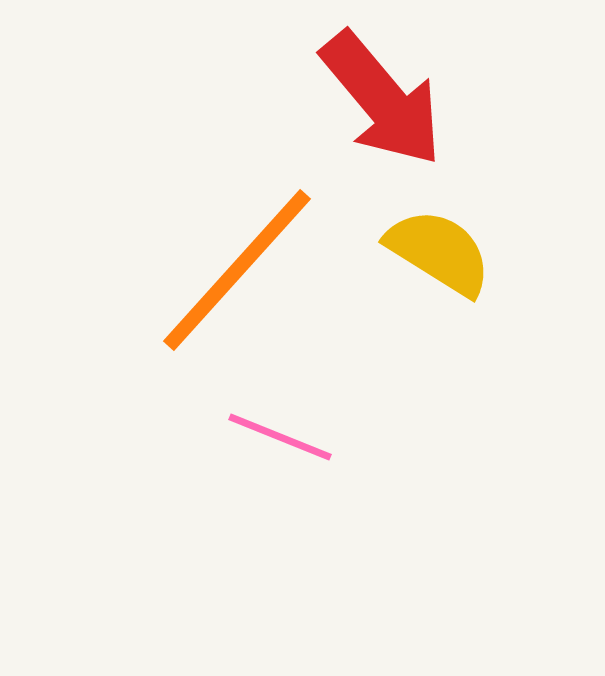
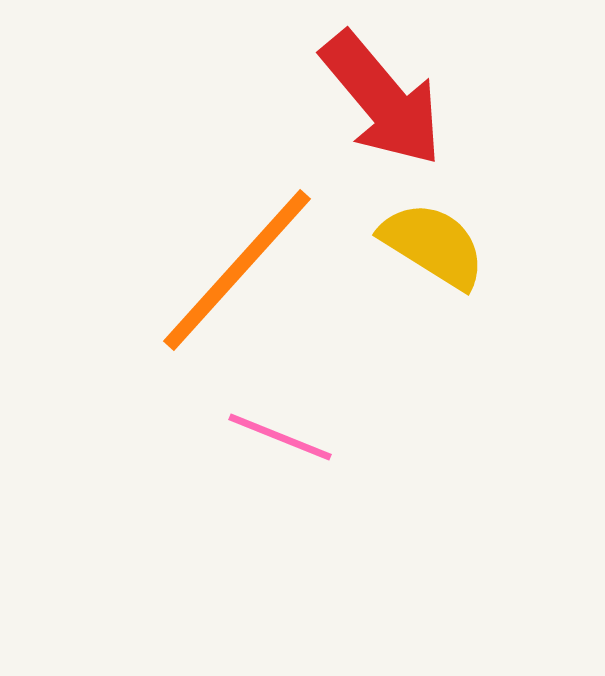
yellow semicircle: moved 6 px left, 7 px up
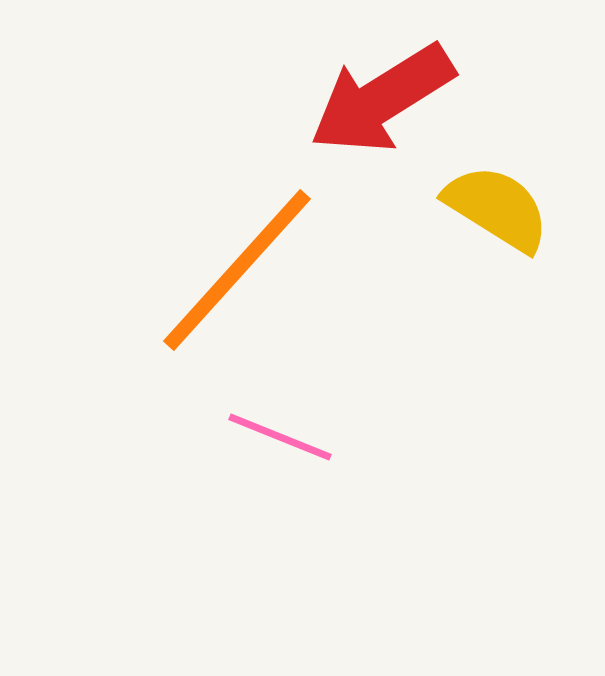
red arrow: rotated 98 degrees clockwise
yellow semicircle: moved 64 px right, 37 px up
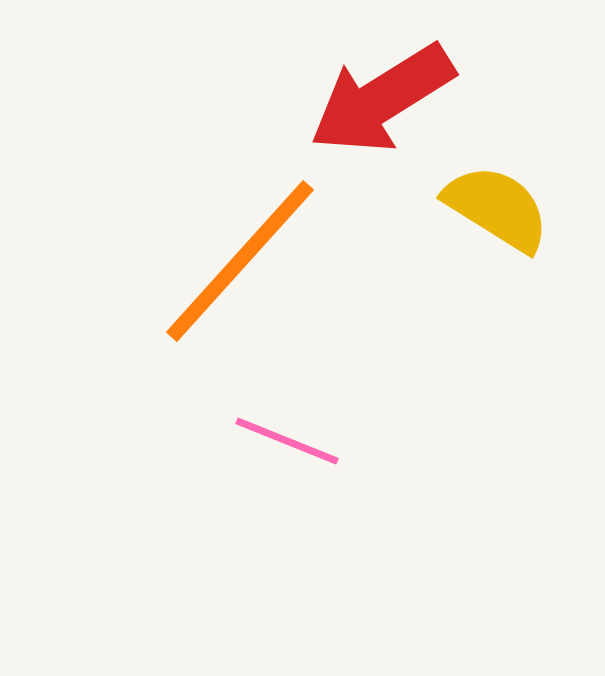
orange line: moved 3 px right, 9 px up
pink line: moved 7 px right, 4 px down
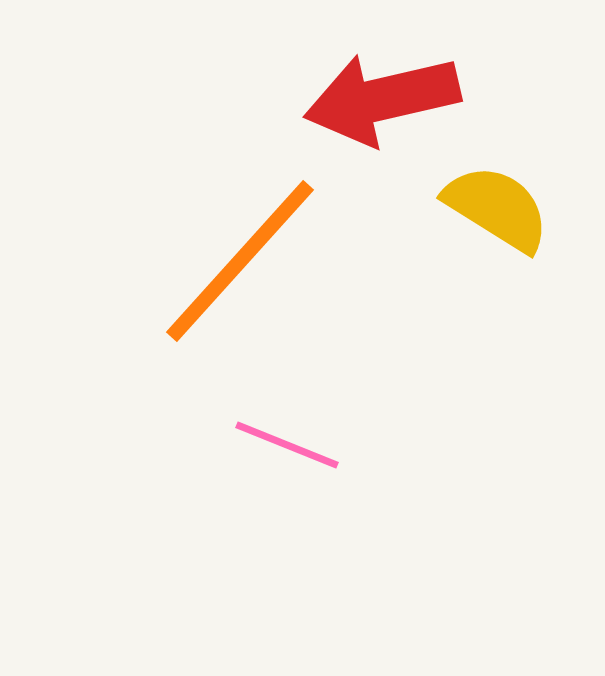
red arrow: rotated 19 degrees clockwise
pink line: moved 4 px down
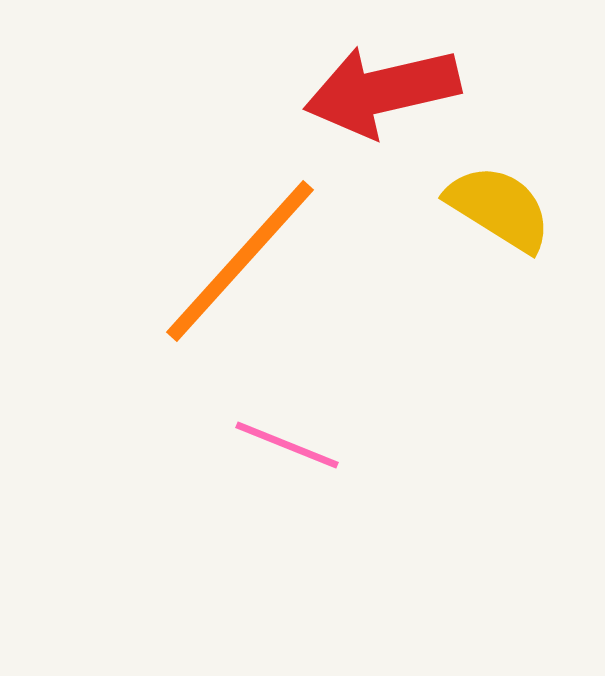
red arrow: moved 8 px up
yellow semicircle: moved 2 px right
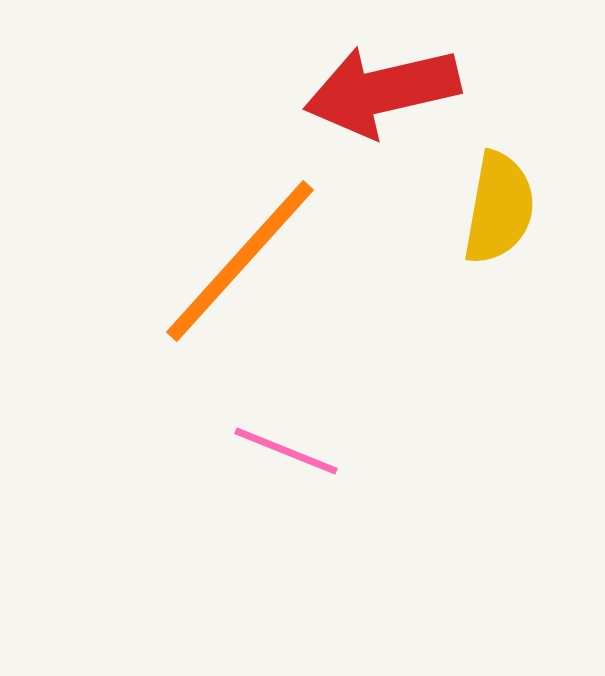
yellow semicircle: rotated 68 degrees clockwise
pink line: moved 1 px left, 6 px down
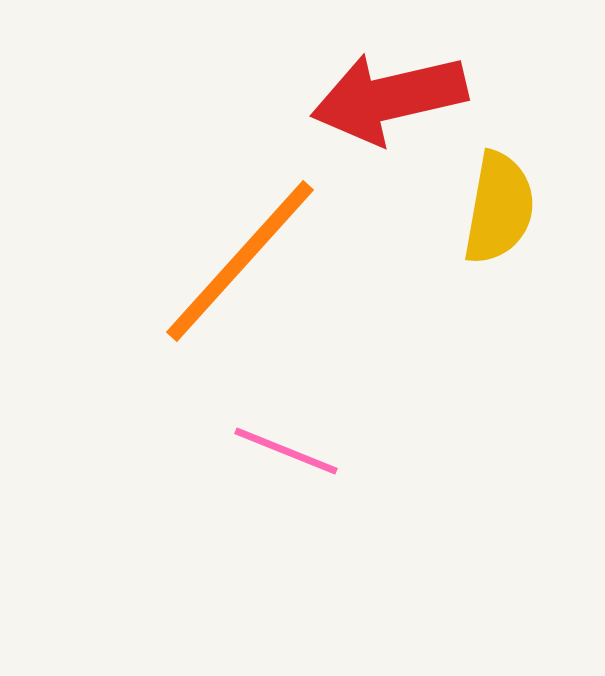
red arrow: moved 7 px right, 7 px down
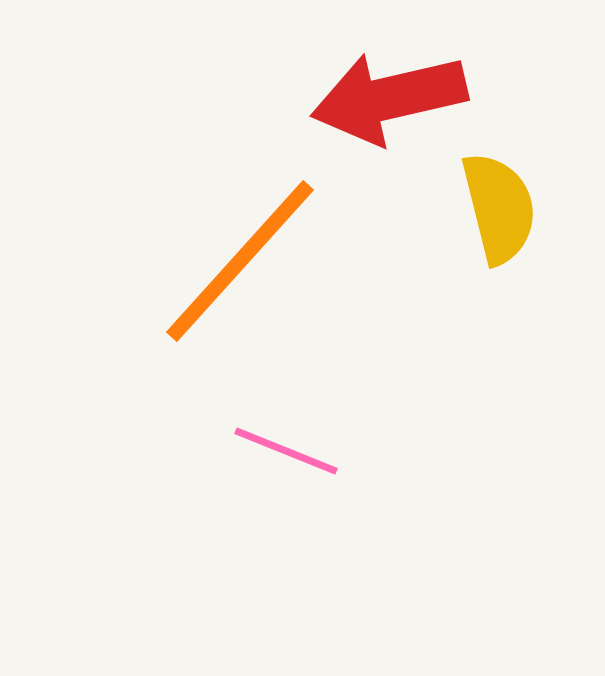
yellow semicircle: rotated 24 degrees counterclockwise
